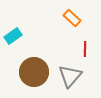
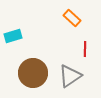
cyan rectangle: rotated 18 degrees clockwise
brown circle: moved 1 px left, 1 px down
gray triangle: rotated 15 degrees clockwise
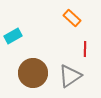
cyan rectangle: rotated 12 degrees counterclockwise
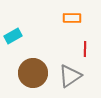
orange rectangle: rotated 42 degrees counterclockwise
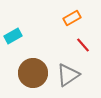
orange rectangle: rotated 30 degrees counterclockwise
red line: moved 2 px left, 4 px up; rotated 42 degrees counterclockwise
gray triangle: moved 2 px left, 1 px up
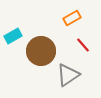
brown circle: moved 8 px right, 22 px up
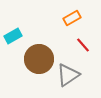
brown circle: moved 2 px left, 8 px down
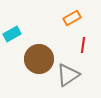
cyan rectangle: moved 1 px left, 2 px up
red line: rotated 49 degrees clockwise
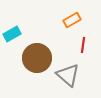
orange rectangle: moved 2 px down
brown circle: moved 2 px left, 1 px up
gray triangle: rotated 45 degrees counterclockwise
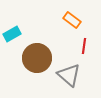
orange rectangle: rotated 66 degrees clockwise
red line: moved 1 px right, 1 px down
gray triangle: moved 1 px right
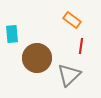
cyan rectangle: rotated 66 degrees counterclockwise
red line: moved 3 px left
gray triangle: rotated 35 degrees clockwise
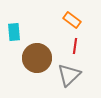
cyan rectangle: moved 2 px right, 2 px up
red line: moved 6 px left
